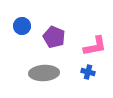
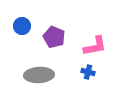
gray ellipse: moved 5 px left, 2 px down
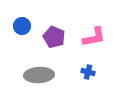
pink L-shape: moved 1 px left, 9 px up
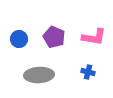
blue circle: moved 3 px left, 13 px down
pink L-shape: rotated 20 degrees clockwise
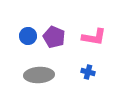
blue circle: moved 9 px right, 3 px up
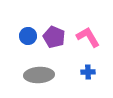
pink L-shape: moved 6 px left; rotated 130 degrees counterclockwise
blue cross: rotated 16 degrees counterclockwise
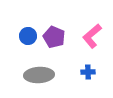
pink L-shape: moved 4 px right, 1 px up; rotated 100 degrees counterclockwise
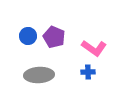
pink L-shape: moved 2 px right, 12 px down; rotated 105 degrees counterclockwise
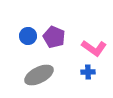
gray ellipse: rotated 24 degrees counterclockwise
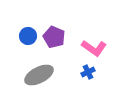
blue cross: rotated 24 degrees counterclockwise
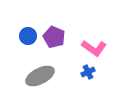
gray ellipse: moved 1 px right, 1 px down
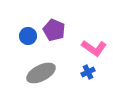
purple pentagon: moved 7 px up
gray ellipse: moved 1 px right, 3 px up
